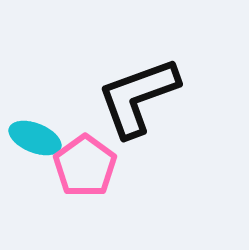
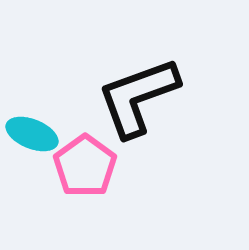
cyan ellipse: moved 3 px left, 4 px up
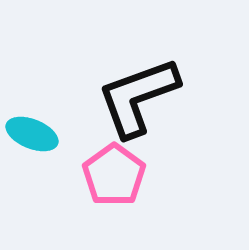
pink pentagon: moved 29 px right, 9 px down
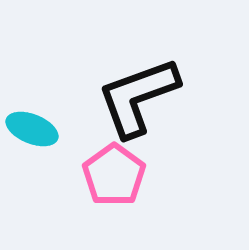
cyan ellipse: moved 5 px up
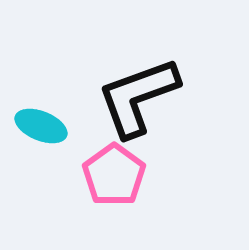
cyan ellipse: moved 9 px right, 3 px up
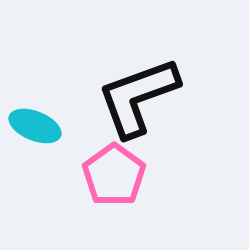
cyan ellipse: moved 6 px left
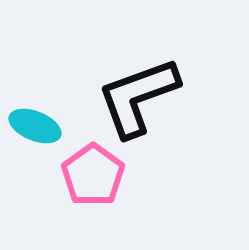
pink pentagon: moved 21 px left
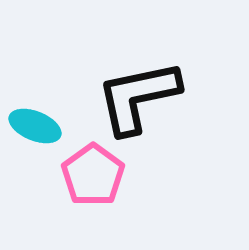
black L-shape: rotated 8 degrees clockwise
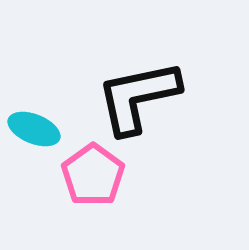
cyan ellipse: moved 1 px left, 3 px down
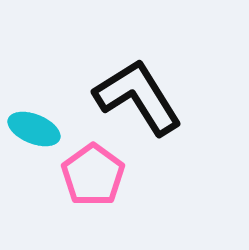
black L-shape: rotated 70 degrees clockwise
